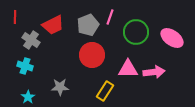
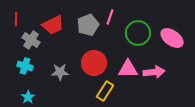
red line: moved 1 px right, 2 px down
green circle: moved 2 px right, 1 px down
red circle: moved 2 px right, 8 px down
gray star: moved 15 px up
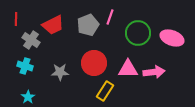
pink ellipse: rotated 15 degrees counterclockwise
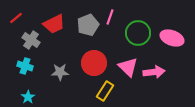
red line: moved 1 px up; rotated 48 degrees clockwise
red trapezoid: moved 1 px right, 1 px up
pink triangle: moved 2 px up; rotated 45 degrees clockwise
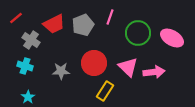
gray pentagon: moved 5 px left
pink ellipse: rotated 10 degrees clockwise
gray star: moved 1 px right, 1 px up
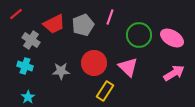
red line: moved 4 px up
green circle: moved 1 px right, 2 px down
pink arrow: moved 20 px right, 1 px down; rotated 25 degrees counterclockwise
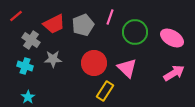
red line: moved 2 px down
green circle: moved 4 px left, 3 px up
pink triangle: moved 1 px left, 1 px down
gray star: moved 8 px left, 12 px up
